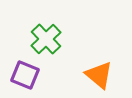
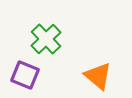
orange triangle: moved 1 px left, 1 px down
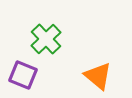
purple square: moved 2 px left
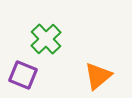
orange triangle: rotated 40 degrees clockwise
